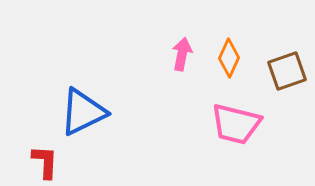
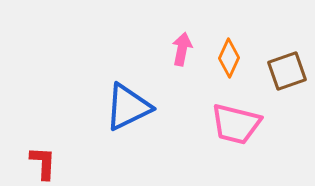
pink arrow: moved 5 px up
blue triangle: moved 45 px right, 5 px up
red L-shape: moved 2 px left, 1 px down
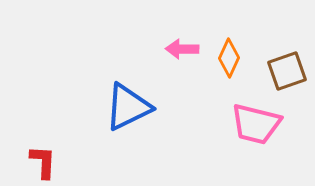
pink arrow: rotated 100 degrees counterclockwise
pink trapezoid: moved 20 px right
red L-shape: moved 1 px up
